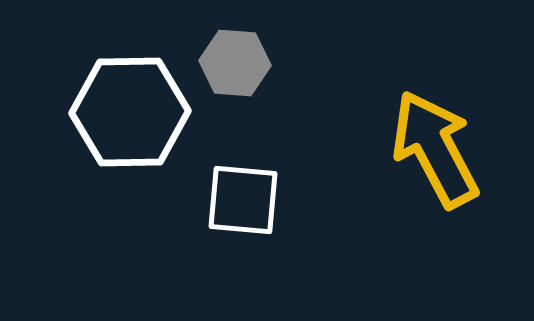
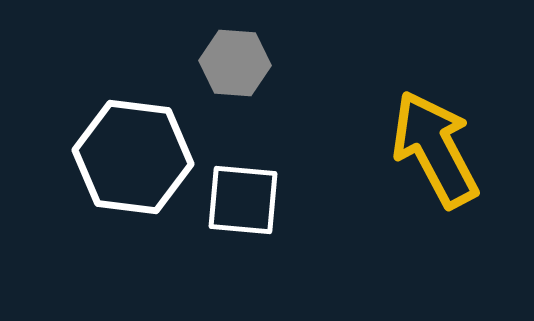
white hexagon: moved 3 px right, 45 px down; rotated 8 degrees clockwise
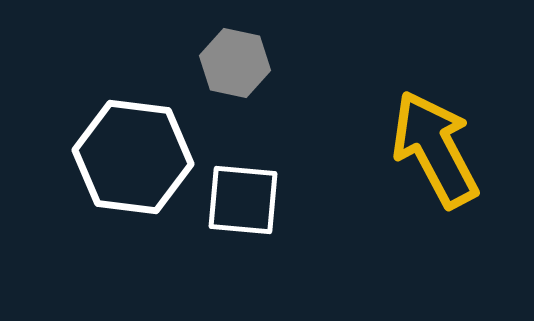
gray hexagon: rotated 8 degrees clockwise
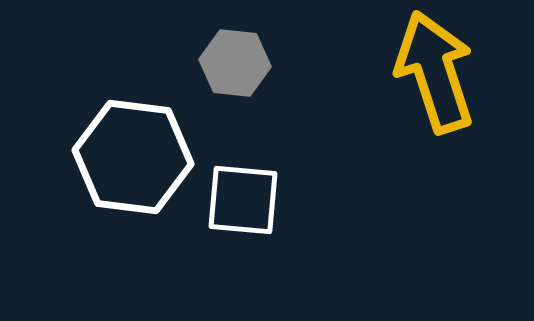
gray hexagon: rotated 6 degrees counterclockwise
yellow arrow: moved 77 px up; rotated 10 degrees clockwise
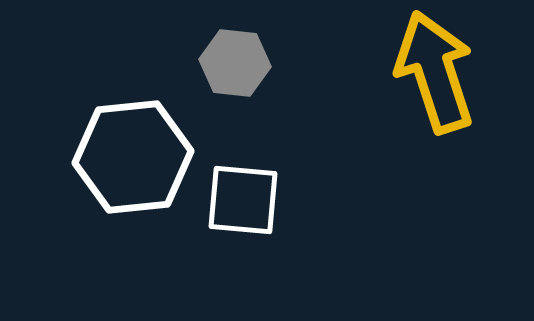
white hexagon: rotated 13 degrees counterclockwise
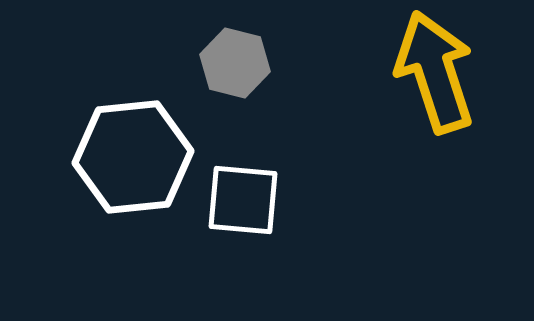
gray hexagon: rotated 8 degrees clockwise
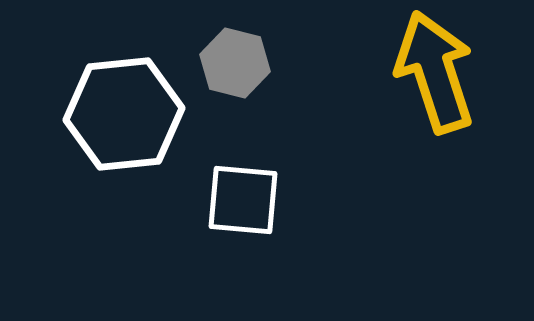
white hexagon: moved 9 px left, 43 px up
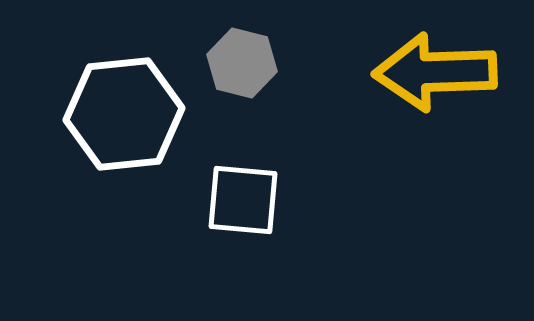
gray hexagon: moved 7 px right
yellow arrow: rotated 74 degrees counterclockwise
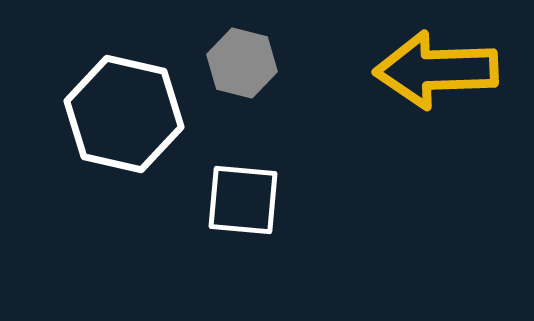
yellow arrow: moved 1 px right, 2 px up
white hexagon: rotated 19 degrees clockwise
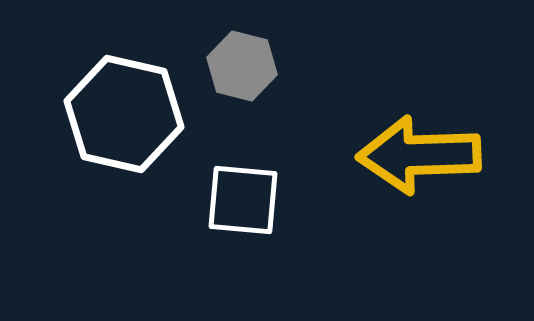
gray hexagon: moved 3 px down
yellow arrow: moved 17 px left, 85 px down
